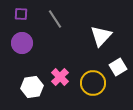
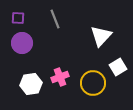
purple square: moved 3 px left, 4 px down
gray line: rotated 12 degrees clockwise
pink cross: rotated 24 degrees clockwise
white hexagon: moved 1 px left, 3 px up
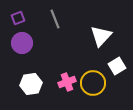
purple square: rotated 24 degrees counterclockwise
white square: moved 1 px left, 1 px up
pink cross: moved 7 px right, 5 px down
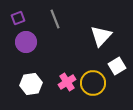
purple circle: moved 4 px right, 1 px up
pink cross: rotated 12 degrees counterclockwise
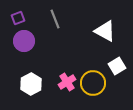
white triangle: moved 4 px right, 5 px up; rotated 45 degrees counterclockwise
purple circle: moved 2 px left, 1 px up
white hexagon: rotated 20 degrees counterclockwise
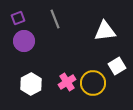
white triangle: rotated 35 degrees counterclockwise
